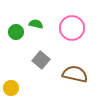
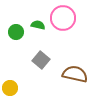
green semicircle: moved 2 px right, 1 px down
pink circle: moved 9 px left, 10 px up
yellow circle: moved 1 px left
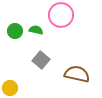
pink circle: moved 2 px left, 3 px up
green semicircle: moved 2 px left, 5 px down
green circle: moved 1 px left, 1 px up
brown semicircle: moved 2 px right
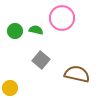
pink circle: moved 1 px right, 3 px down
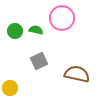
gray square: moved 2 px left, 1 px down; rotated 24 degrees clockwise
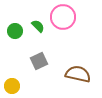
pink circle: moved 1 px right, 1 px up
green semicircle: moved 2 px right, 4 px up; rotated 32 degrees clockwise
brown semicircle: moved 1 px right
yellow circle: moved 2 px right, 2 px up
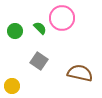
pink circle: moved 1 px left, 1 px down
green semicircle: moved 2 px right, 2 px down
gray square: rotated 30 degrees counterclockwise
brown semicircle: moved 2 px right, 1 px up
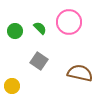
pink circle: moved 7 px right, 4 px down
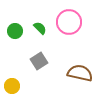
gray square: rotated 24 degrees clockwise
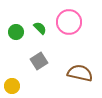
green circle: moved 1 px right, 1 px down
